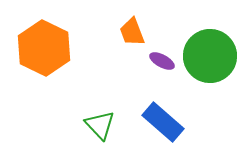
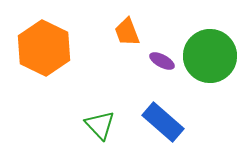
orange trapezoid: moved 5 px left
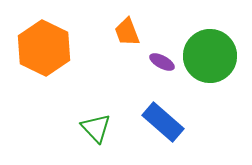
purple ellipse: moved 1 px down
green triangle: moved 4 px left, 3 px down
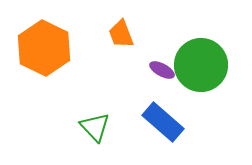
orange trapezoid: moved 6 px left, 2 px down
green circle: moved 9 px left, 9 px down
purple ellipse: moved 8 px down
green triangle: moved 1 px left, 1 px up
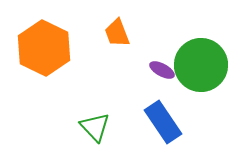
orange trapezoid: moved 4 px left, 1 px up
blue rectangle: rotated 15 degrees clockwise
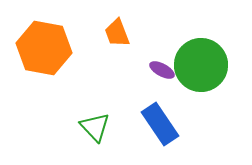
orange hexagon: rotated 16 degrees counterclockwise
blue rectangle: moved 3 px left, 2 px down
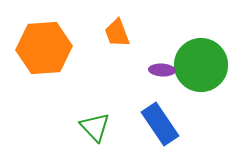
orange hexagon: rotated 14 degrees counterclockwise
purple ellipse: rotated 25 degrees counterclockwise
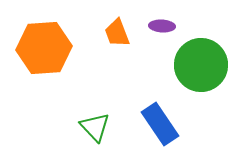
purple ellipse: moved 44 px up
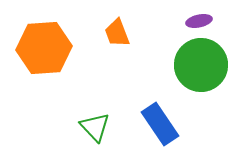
purple ellipse: moved 37 px right, 5 px up; rotated 15 degrees counterclockwise
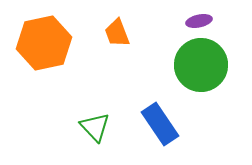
orange hexagon: moved 5 px up; rotated 8 degrees counterclockwise
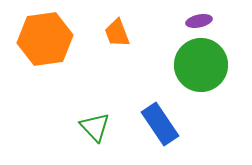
orange hexagon: moved 1 px right, 4 px up; rotated 4 degrees clockwise
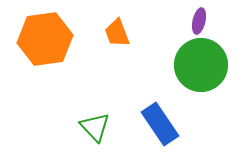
purple ellipse: rotated 65 degrees counterclockwise
